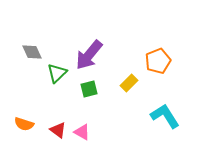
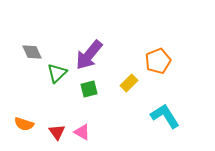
red triangle: moved 1 px left, 2 px down; rotated 18 degrees clockwise
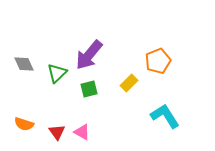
gray diamond: moved 8 px left, 12 px down
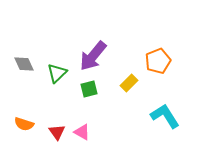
purple arrow: moved 4 px right, 1 px down
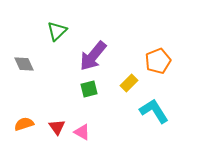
green triangle: moved 42 px up
cyan L-shape: moved 11 px left, 5 px up
orange semicircle: rotated 144 degrees clockwise
red triangle: moved 5 px up
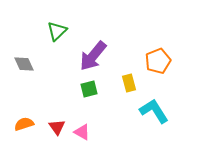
yellow rectangle: rotated 60 degrees counterclockwise
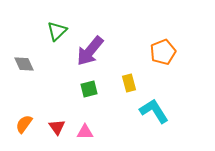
purple arrow: moved 3 px left, 5 px up
orange pentagon: moved 5 px right, 9 px up
orange semicircle: rotated 36 degrees counterclockwise
pink triangle: moved 3 px right; rotated 30 degrees counterclockwise
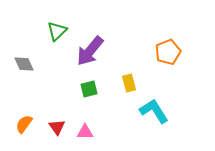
orange pentagon: moved 5 px right
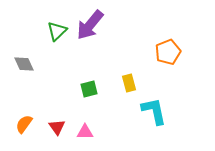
purple arrow: moved 26 px up
cyan L-shape: rotated 20 degrees clockwise
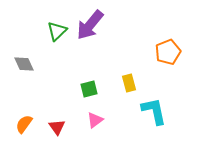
pink triangle: moved 10 px right, 12 px up; rotated 36 degrees counterclockwise
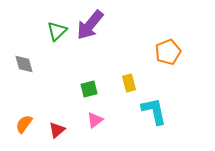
gray diamond: rotated 10 degrees clockwise
red triangle: moved 3 px down; rotated 24 degrees clockwise
